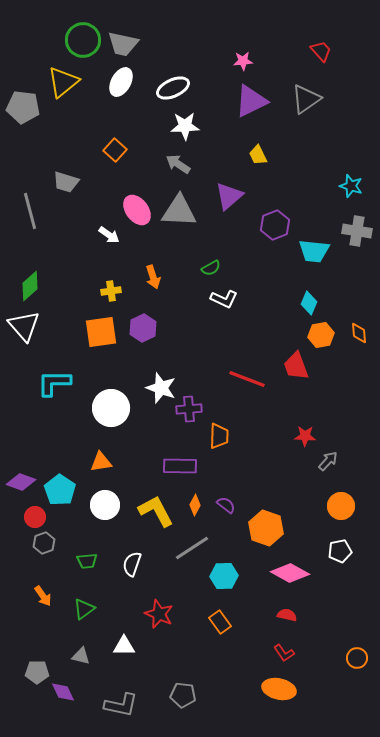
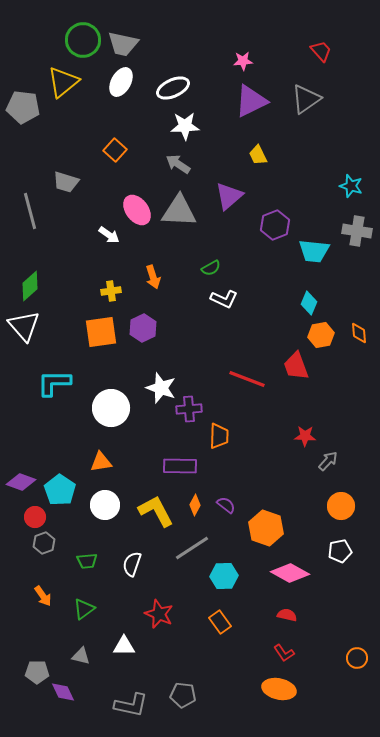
gray L-shape at (121, 705): moved 10 px right
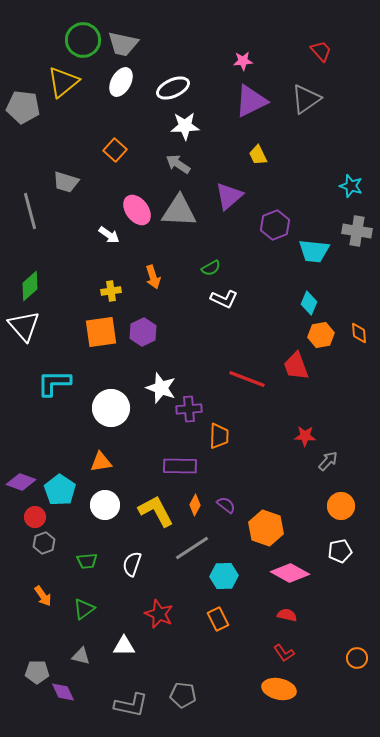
purple hexagon at (143, 328): moved 4 px down
orange rectangle at (220, 622): moved 2 px left, 3 px up; rotated 10 degrees clockwise
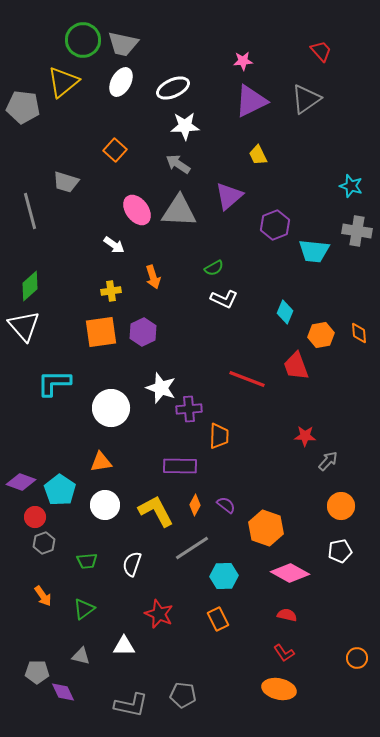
white arrow at (109, 235): moved 5 px right, 10 px down
green semicircle at (211, 268): moved 3 px right
cyan diamond at (309, 303): moved 24 px left, 9 px down
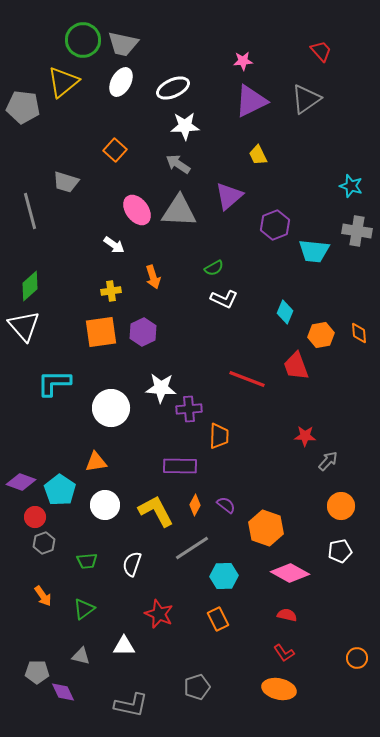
white star at (161, 388): rotated 16 degrees counterclockwise
orange triangle at (101, 462): moved 5 px left
gray pentagon at (183, 695): moved 14 px right, 8 px up; rotated 25 degrees counterclockwise
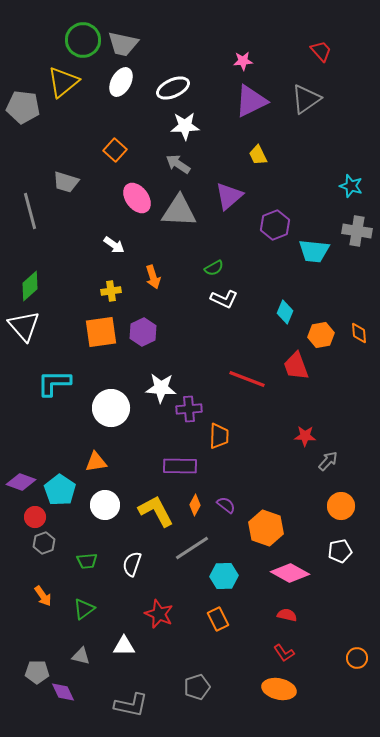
pink ellipse at (137, 210): moved 12 px up
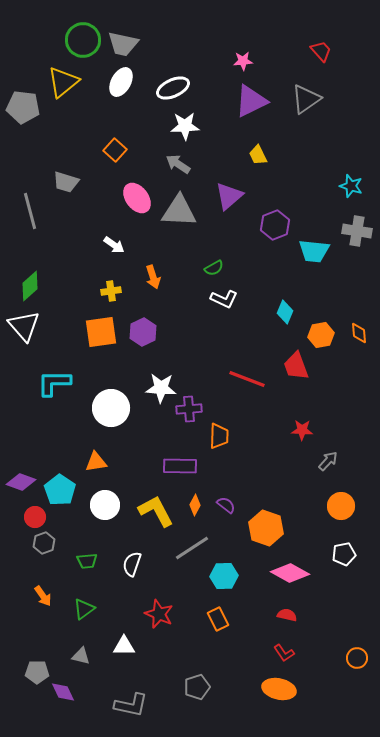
red star at (305, 436): moved 3 px left, 6 px up
white pentagon at (340, 551): moved 4 px right, 3 px down
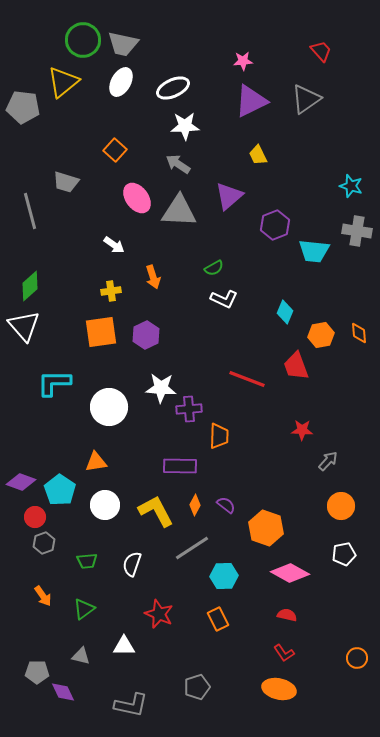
purple hexagon at (143, 332): moved 3 px right, 3 px down
white circle at (111, 408): moved 2 px left, 1 px up
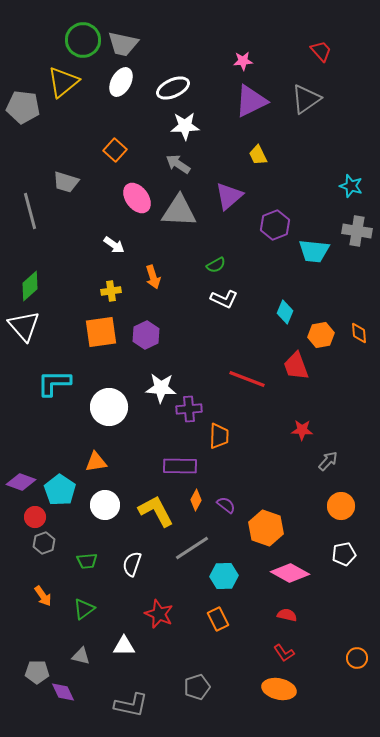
green semicircle at (214, 268): moved 2 px right, 3 px up
orange diamond at (195, 505): moved 1 px right, 5 px up
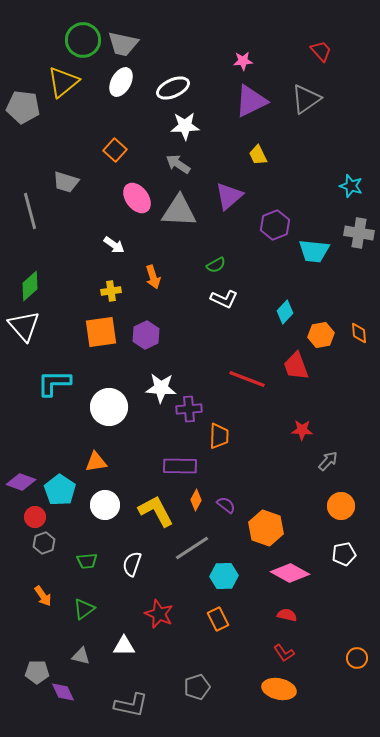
gray cross at (357, 231): moved 2 px right, 2 px down
cyan diamond at (285, 312): rotated 20 degrees clockwise
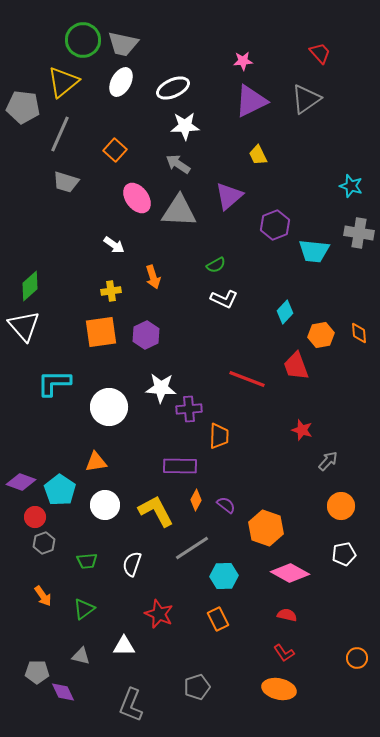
red trapezoid at (321, 51): moved 1 px left, 2 px down
gray line at (30, 211): moved 30 px right, 77 px up; rotated 39 degrees clockwise
red star at (302, 430): rotated 15 degrees clockwise
gray L-shape at (131, 705): rotated 100 degrees clockwise
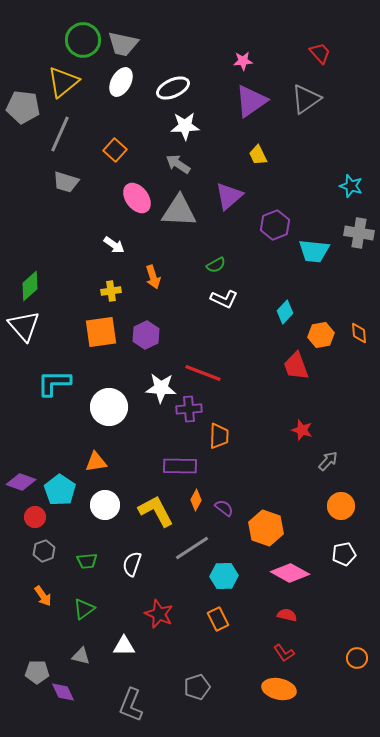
purple triangle at (251, 101): rotated 9 degrees counterclockwise
red line at (247, 379): moved 44 px left, 6 px up
purple semicircle at (226, 505): moved 2 px left, 3 px down
gray hexagon at (44, 543): moved 8 px down
